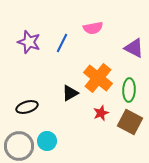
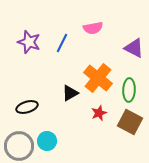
red star: moved 2 px left
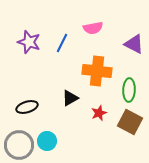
purple triangle: moved 4 px up
orange cross: moved 1 px left, 7 px up; rotated 32 degrees counterclockwise
black triangle: moved 5 px down
gray circle: moved 1 px up
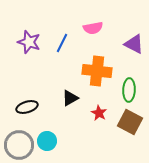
red star: rotated 21 degrees counterclockwise
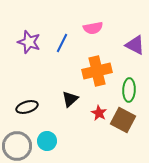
purple triangle: moved 1 px right, 1 px down
orange cross: rotated 20 degrees counterclockwise
black triangle: moved 1 px down; rotated 12 degrees counterclockwise
brown square: moved 7 px left, 2 px up
gray circle: moved 2 px left, 1 px down
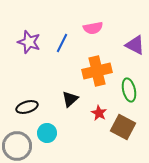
green ellipse: rotated 15 degrees counterclockwise
brown square: moved 7 px down
cyan circle: moved 8 px up
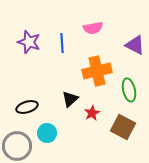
blue line: rotated 30 degrees counterclockwise
red star: moved 7 px left; rotated 14 degrees clockwise
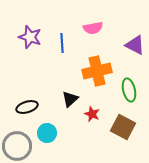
purple star: moved 1 px right, 5 px up
red star: moved 1 px down; rotated 21 degrees counterclockwise
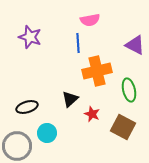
pink semicircle: moved 3 px left, 8 px up
blue line: moved 16 px right
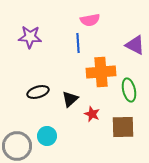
purple star: rotated 15 degrees counterclockwise
orange cross: moved 4 px right, 1 px down; rotated 8 degrees clockwise
black ellipse: moved 11 px right, 15 px up
brown square: rotated 30 degrees counterclockwise
cyan circle: moved 3 px down
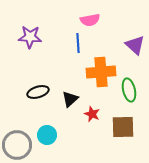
purple triangle: rotated 15 degrees clockwise
cyan circle: moved 1 px up
gray circle: moved 1 px up
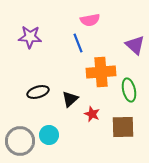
blue line: rotated 18 degrees counterclockwise
cyan circle: moved 2 px right
gray circle: moved 3 px right, 4 px up
